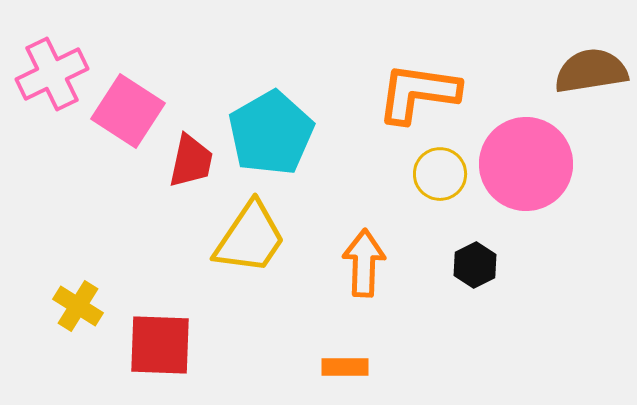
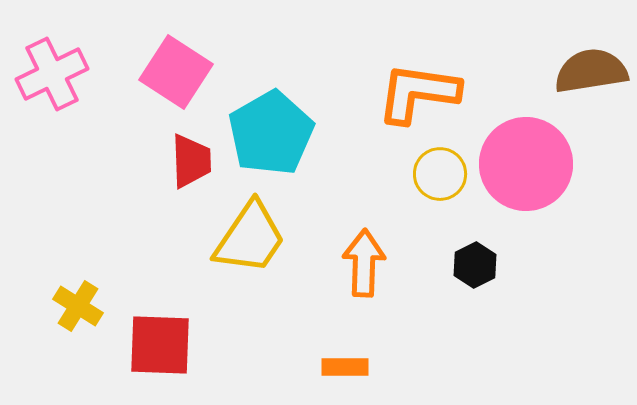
pink square: moved 48 px right, 39 px up
red trapezoid: rotated 14 degrees counterclockwise
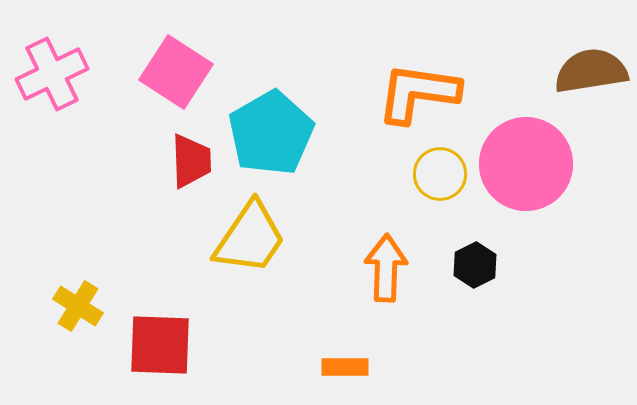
orange arrow: moved 22 px right, 5 px down
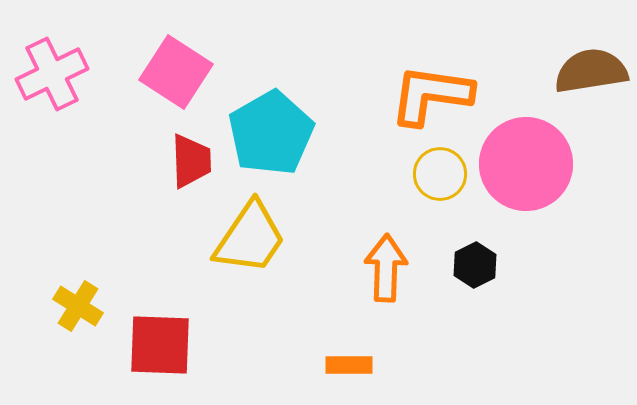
orange L-shape: moved 13 px right, 2 px down
orange rectangle: moved 4 px right, 2 px up
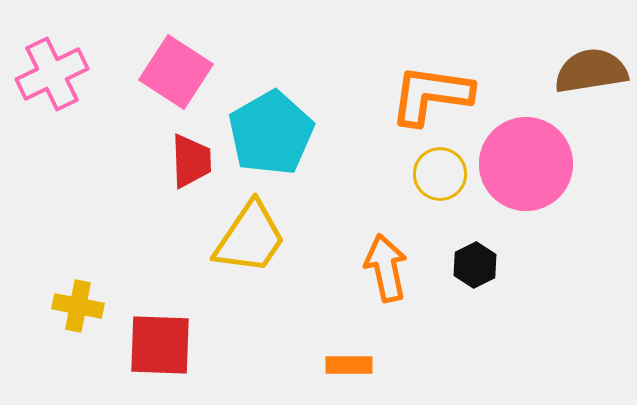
orange arrow: rotated 14 degrees counterclockwise
yellow cross: rotated 21 degrees counterclockwise
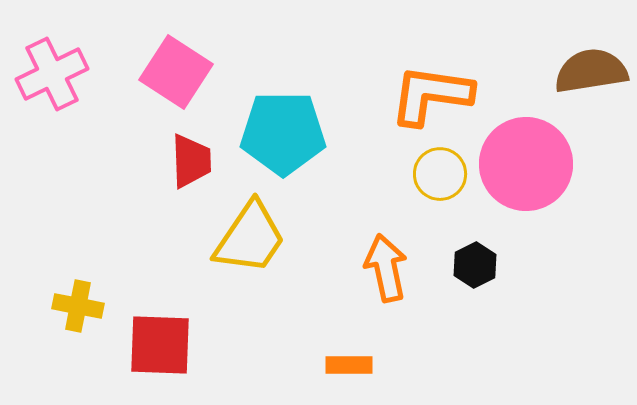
cyan pentagon: moved 12 px right; rotated 30 degrees clockwise
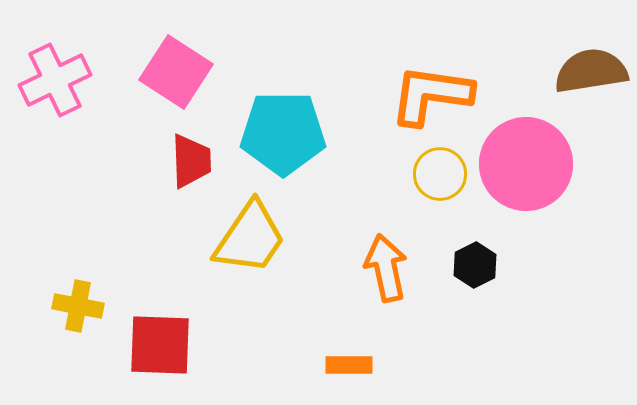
pink cross: moved 3 px right, 6 px down
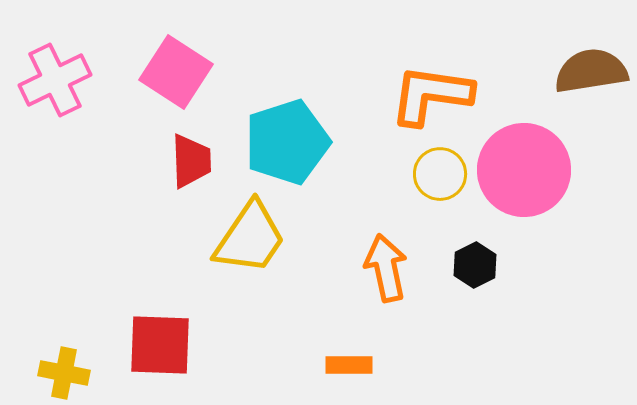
cyan pentagon: moved 4 px right, 9 px down; rotated 18 degrees counterclockwise
pink circle: moved 2 px left, 6 px down
yellow cross: moved 14 px left, 67 px down
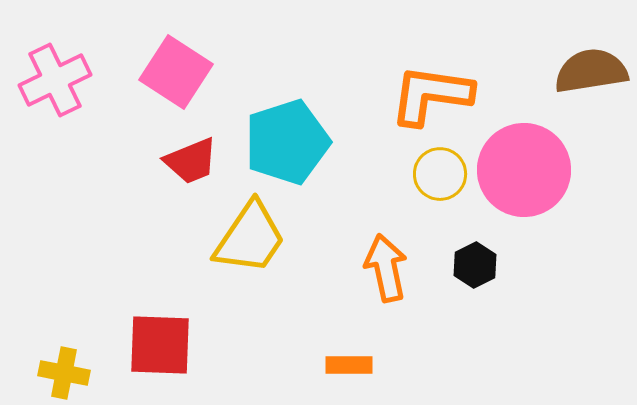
red trapezoid: rotated 70 degrees clockwise
